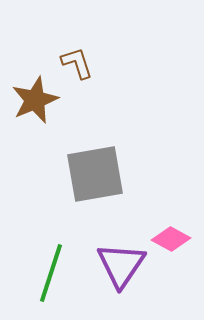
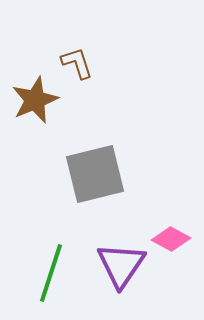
gray square: rotated 4 degrees counterclockwise
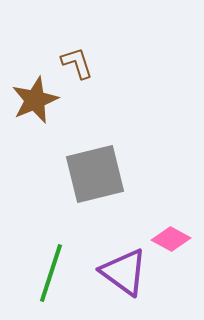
purple triangle: moved 3 px right, 7 px down; rotated 28 degrees counterclockwise
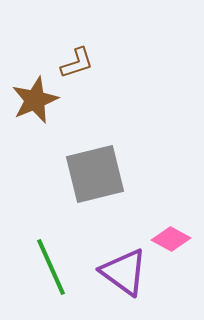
brown L-shape: rotated 90 degrees clockwise
green line: moved 6 px up; rotated 42 degrees counterclockwise
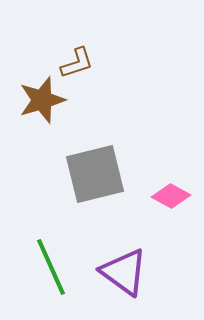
brown star: moved 7 px right; rotated 6 degrees clockwise
pink diamond: moved 43 px up
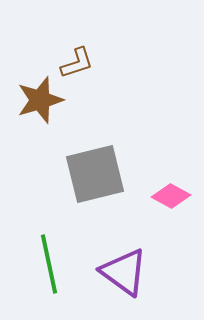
brown star: moved 2 px left
green line: moved 2 px left, 3 px up; rotated 12 degrees clockwise
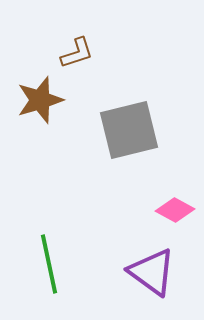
brown L-shape: moved 10 px up
gray square: moved 34 px right, 44 px up
pink diamond: moved 4 px right, 14 px down
purple triangle: moved 28 px right
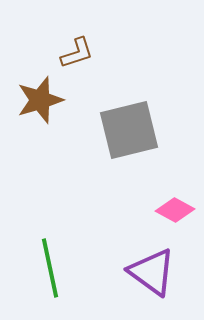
green line: moved 1 px right, 4 px down
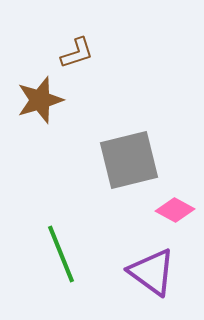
gray square: moved 30 px down
green line: moved 11 px right, 14 px up; rotated 10 degrees counterclockwise
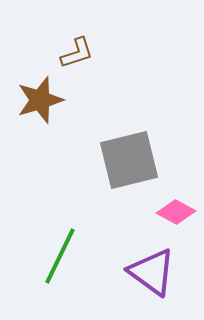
pink diamond: moved 1 px right, 2 px down
green line: moved 1 px left, 2 px down; rotated 48 degrees clockwise
